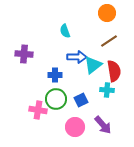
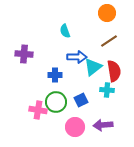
cyan triangle: moved 2 px down
green circle: moved 3 px down
purple arrow: rotated 126 degrees clockwise
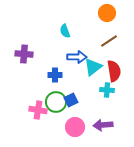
blue square: moved 10 px left
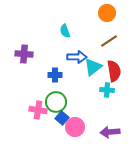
blue square: moved 9 px left, 18 px down; rotated 24 degrees counterclockwise
purple arrow: moved 7 px right, 7 px down
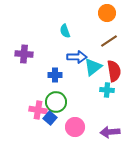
blue square: moved 12 px left
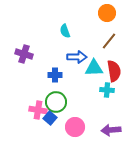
brown line: rotated 18 degrees counterclockwise
purple cross: rotated 12 degrees clockwise
cyan triangle: moved 1 px right, 1 px down; rotated 36 degrees clockwise
purple arrow: moved 1 px right, 2 px up
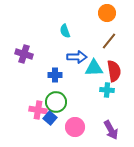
purple arrow: rotated 114 degrees counterclockwise
